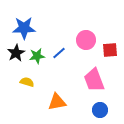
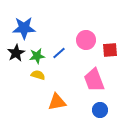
yellow semicircle: moved 11 px right, 7 px up
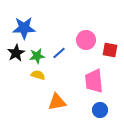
red square: rotated 14 degrees clockwise
pink trapezoid: moved 1 px down; rotated 15 degrees clockwise
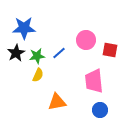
yellow semicircle: rotated 96 degrees clockwise
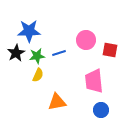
blue star: moved 5 px right, 3 px down
blue line: rotated 24 degrees clockwise
blue circle: moved 1 px right
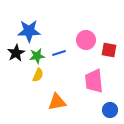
red square: moved 1 px left
blue circle: moved 9 px right
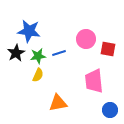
blue star: rotated 10 degrees clockwise
pink circle: moved 1 px up
red square: moved 1 px left, 1 px up
green star: moved 1 px right
orange triangle: moved 1 px right, 1 px down
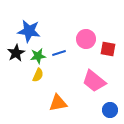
pink trapezoid: rotated 45 degrees counterclockwise
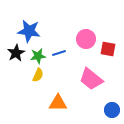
pink trapezoid: moved 3 px left, 2 px up
orange triangle: rotated 12 degrees clockwise
blue circle: moved 2 px right
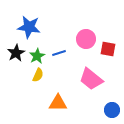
blue star: moved 4 px up
green star: moved 1 px left; rotated 21 degrees counterclockwise
